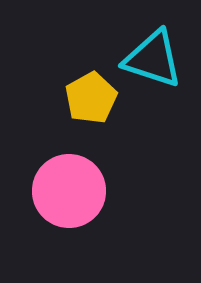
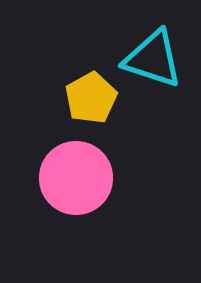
pink circle: moved 7 px right, 13 px up
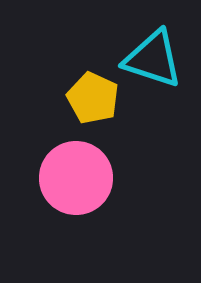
yellow pentagon: moved 2 px right; rotated 18 degrees counterclockwise
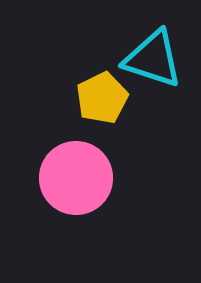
yellow pentagon: moved 9 px right; rotated 21 degrees clockwise
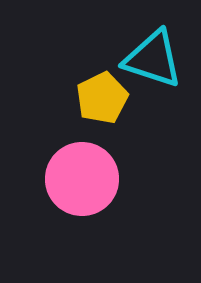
pink circle: moved 6 px right, 1 px down
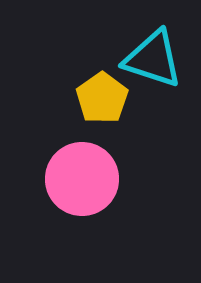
yellow pentagon: rotated 9 degrees counterclockwise
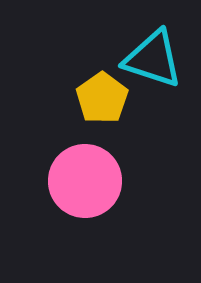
pink circle: moved 3 px right, 2 px down
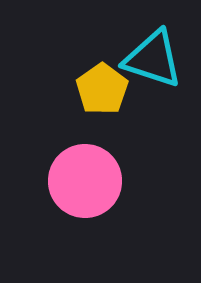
yellow pentagon: moved 9 px up
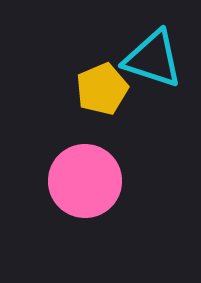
yellow pentagon: rotated 12 degrees clockwise
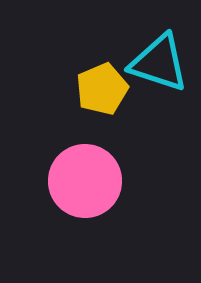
cyan triangle: moved 6 px right, 4 px down
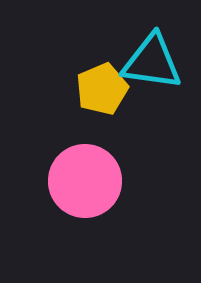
cyan triangle: moved 7 px left, 1 px up; rotated 10 degrees counterclockwise
